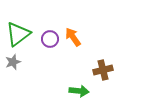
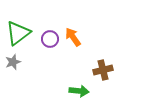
green triangle: moved 1 px up
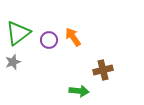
purple circle: moved 1 px left, 1 px down
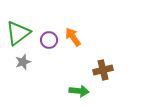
gray star: moved 10 px right
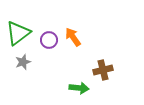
green arrow: moved 3 px up
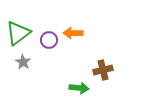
orange arrow: moved 4 px up; rotated 54 degrees counterclockwise
gray star: rotated 21 degrees counterclockwise
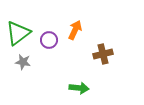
orange arrow: moved 2 px right, 3 px up; rotated 114 degrees clockwise
gray star: rotated 21 degrees counterclockwise
brown cross: moved 16 px up
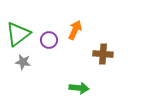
green triangle: moved 1 px down
brown cross: rotated 18 degrees clockwise
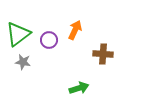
green arrow: rotated 24 degrees counterclockwise
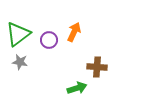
orange arrow: moved 1 px left, 2 px down
brown cross: moved 6 px left, 13 px down
gray star: moved 3 px left
green arrow: moved 2 px left
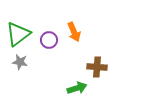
orange arrow: rotated 132 degrees clockwise
